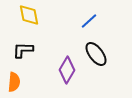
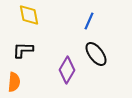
blue line: rotated 24 degrees counterclockwise
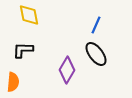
blue line: moved 7 px right, 4 px down
orange semicircle: moved 1 px left
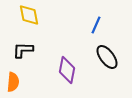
black ellipse: moved 11 px right, 3 px down
purple diamond: rotated 20 degrees counterclockwise
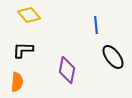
yellow diamond: rotated 30 degrees counterclockwise
blue line: rotated 30 degrees counterclockwise
black ellipse: moved 6 px right
orange semicircle: moved 4 px right
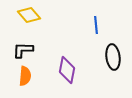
black ellipse: rotated 30 degrees clockwise
orange semicircle: moved 8 px right, 6 px up
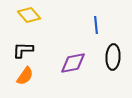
black ellipse: rotated 10 degrees clockwise
purple diamond: moved 6 px right, 7 px up; rotated 68 degrees clockwise
orange semicircle: rotated 30 degrees clockwise
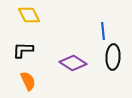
yellow diamond: rotated 15 degrees clockwise
blue line: moved 7 px right, 6 px down
purple diamond: rotated 44 degrees clockwise
orange semicircle: moved 3 px right, 5 px down; rotated 60 degrees counterclockwise
